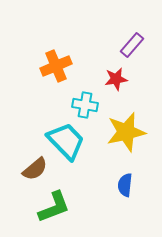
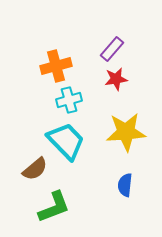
purple rectangle: moved 20 px left, 4 px down
orange cross: rotated 8 degrees clockwise
cyan cross: moved 16 px left, 5 px up; rotated 25 degrees counterclockwise
yellow star: rotated 9 degrees clockwise
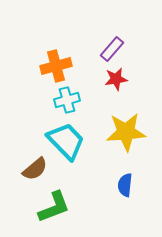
cyan cross: moved 2 px left
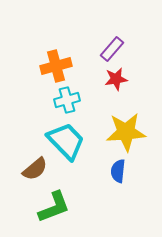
blue semicircle: moved 7 px left, 14 px up
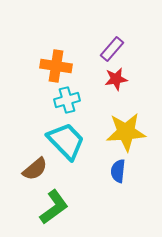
orange cross: rotated 24 degrees clockwise
green L-shape: rotated 15 degrees counterclockwise
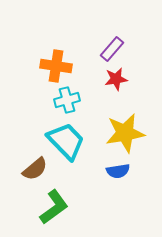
yellow star: moved 1 px left, 1 px down; rotated 6 degrees counterclockwise
blue semicircle: rotated 105 degrees counterclockwise
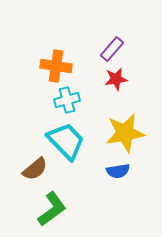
green L-shape: moved 2 px left, 2 px down
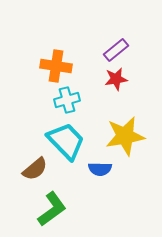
purple rectangle: moved 4 px right, 1 px down; rotated 10 degrees clockwise
yellow star: moved 3 px down
blue semicircle: moved 18 px left, 2 px up; rotated 10 degrees clockwise
